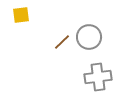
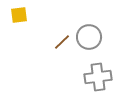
yellow square: moved 2 px left
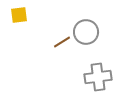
gray circle: moved 3 px left, 5 px up
brown line: rotated 12 degrees clockwise
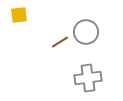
brown line: moved 2 px left
gray cross: moved 10 px left, 1 px down
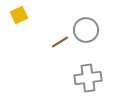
yellow square: rotated 18 degrees counterclockwise
gray circle: moved 2 px up
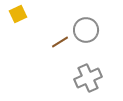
yellow square: moved 1 px left, 1 px up
gray cross: rotated 16 degrees counterclockwise
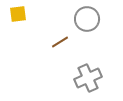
yellow square: rotated 18 degrees clockwise
gray circle: moved 1 px right, 11 px up
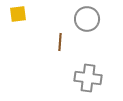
brown line: rotated 54 degrees counterclockwise
gray cross: rotated 32 degrees clockwise
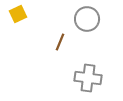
yellow square: rotated 18 degrees counterclockwise
brown line: rotated 18 degrees clockwise
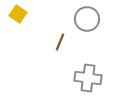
yellow square: rotated 30 degrees counterclockwise
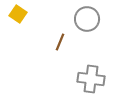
gray cross: moved 3 px right, 1 px down
